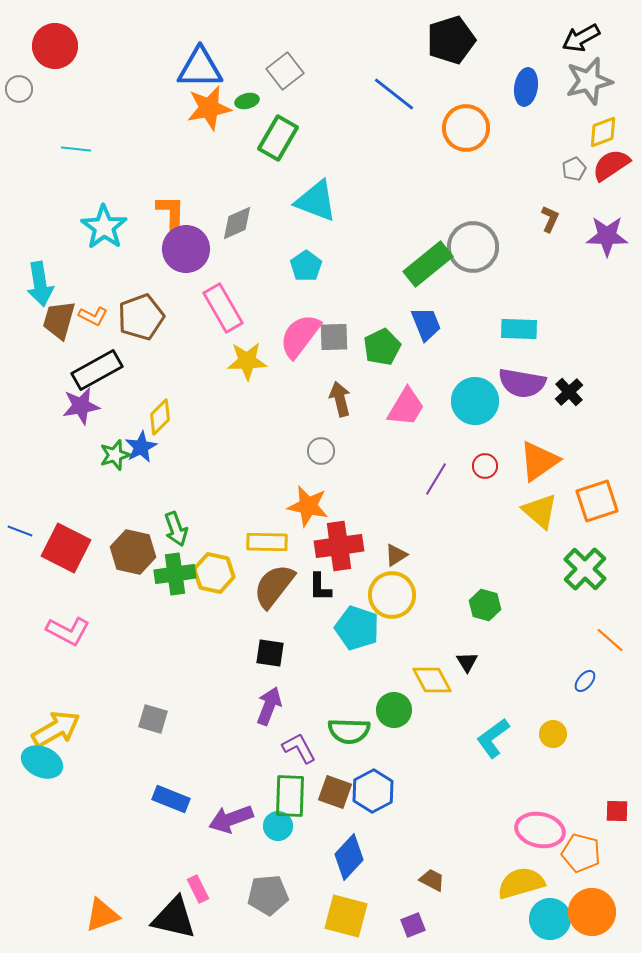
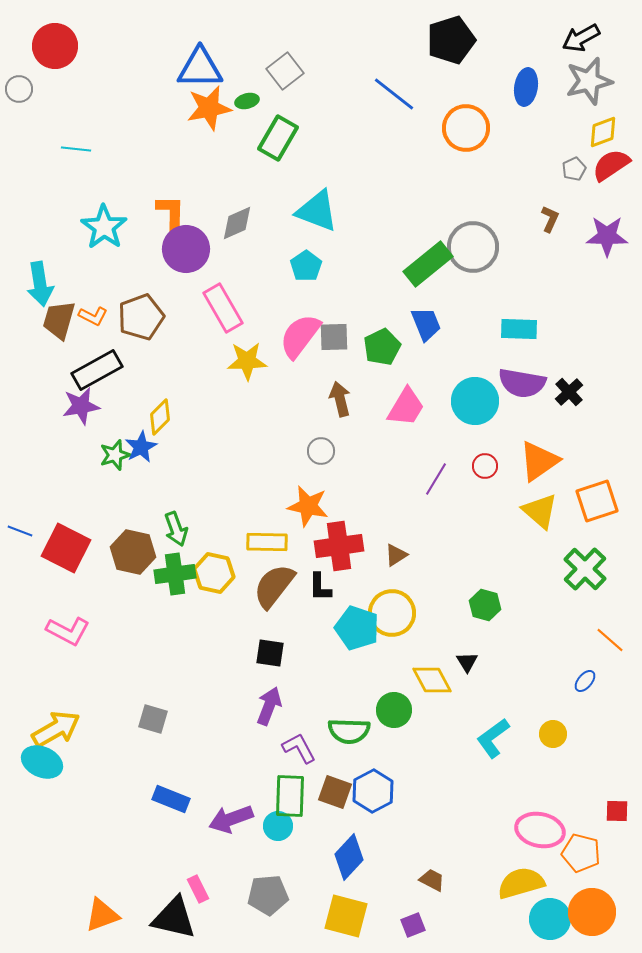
cyan triangle at (316, 201): moved 1 px right, 10 px down
yellow circle at (392, 595): moved 18 px down
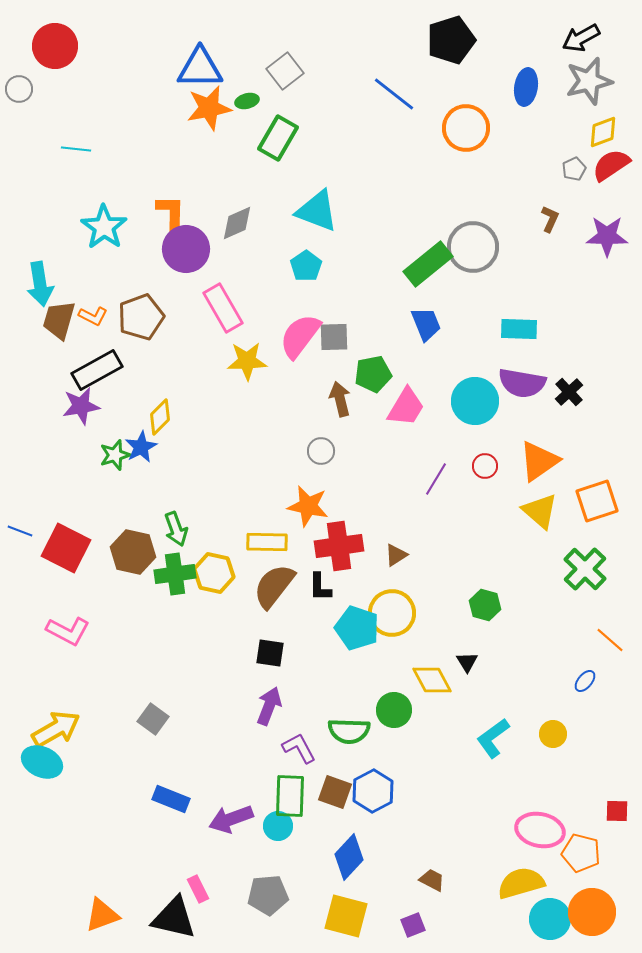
green pentagon at (382, 347): moved 9 px left, 27 px down; rotated 15 degrees clockwise
gray square at (153, 719): rotated 20 degrees clockwise
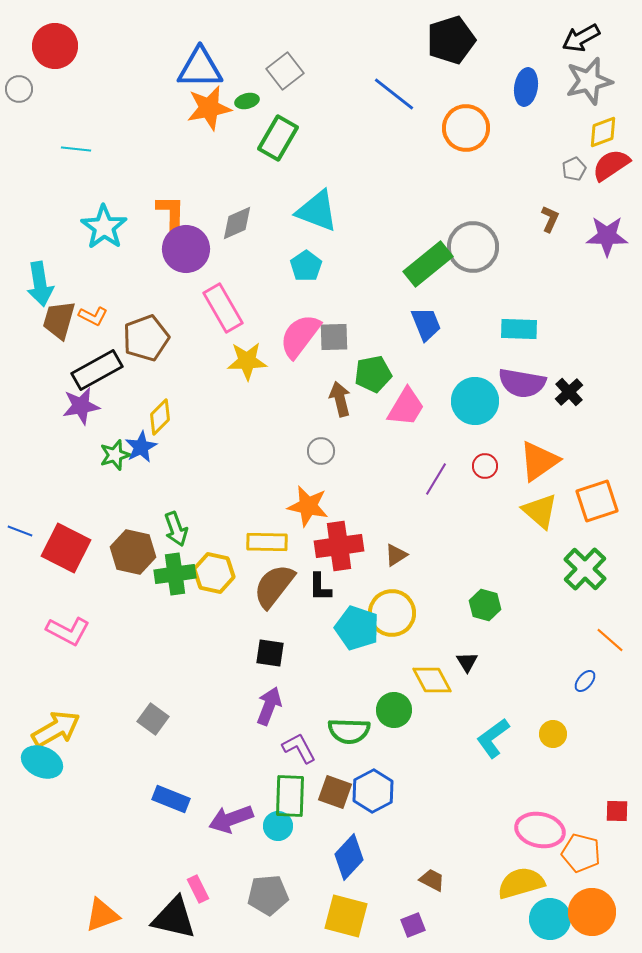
brown pentagon at (141, 317): moved 5 px right, 21 px down
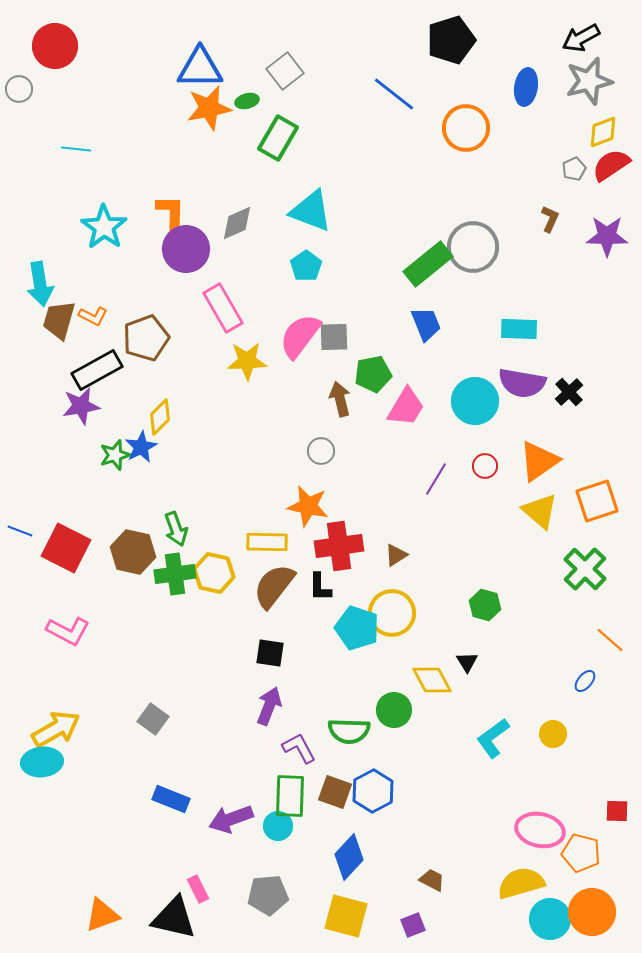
cyan triangle at (317, 211): moved 6 px left
cyan ellipse at (42, 762): rotated 30 degrees counterclockwise
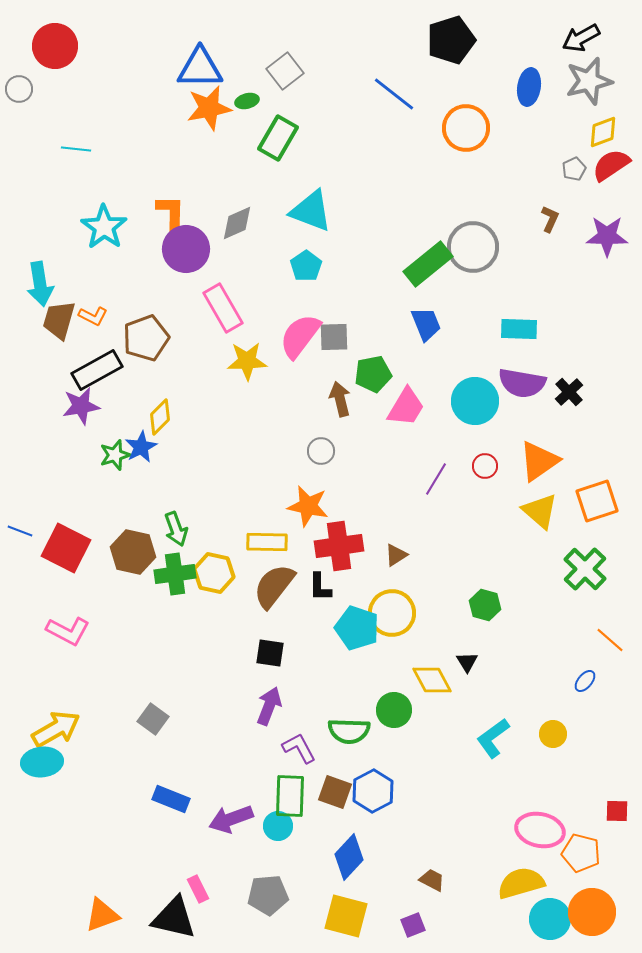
blue ellipse at (526, 87): moved 3 px right
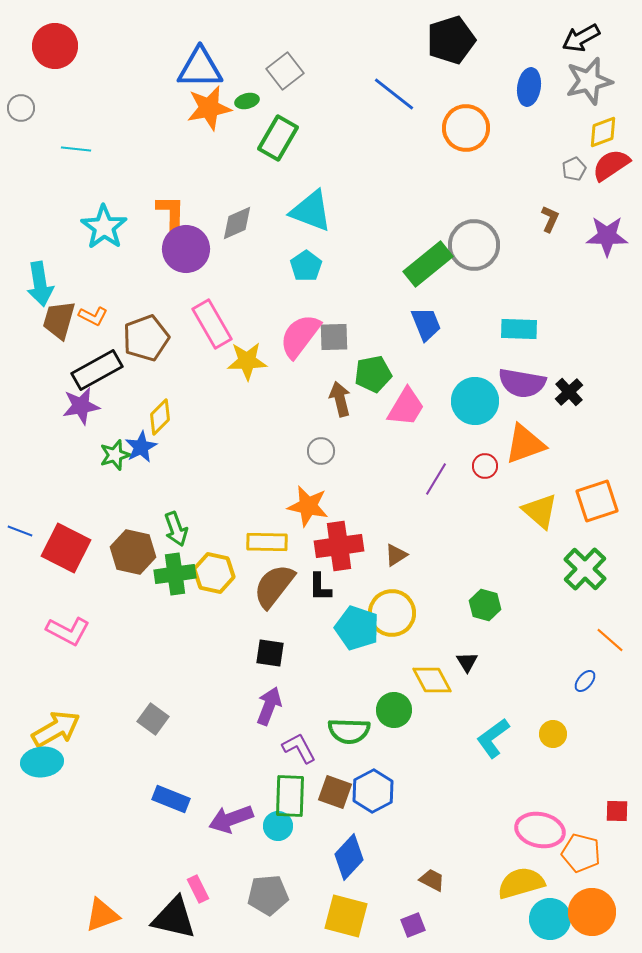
gray circle at (19, 89): moved 2 px right, 19 px down
gray circle at (473, 247): moved 1 px right, 2 px up
pink rectangle at (223, 308): moved 11 px left, 16 px down
orange triangle at (539, 461): moved 14 px left, 17 px up; rotated 15 degrees clockwise
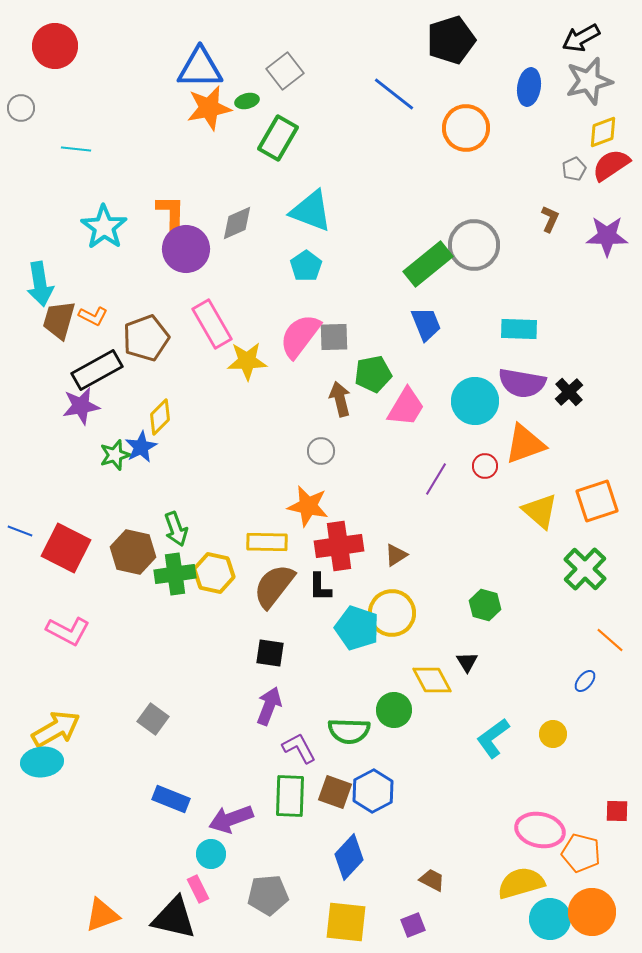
cyan circle at (278, 826): moved 67 px left, 28 px down
yellow square at (346, 916): moved 6 px down; rotated 9 degrees counterclockwise
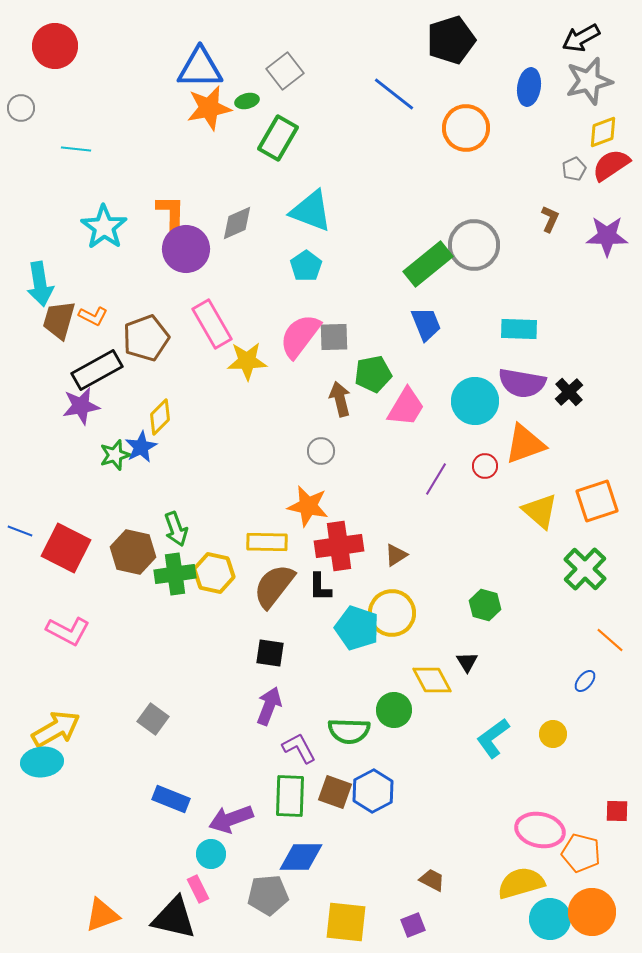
blue diamond at (349, 857): moved 48 px left; rotated 48 degrees clockwise
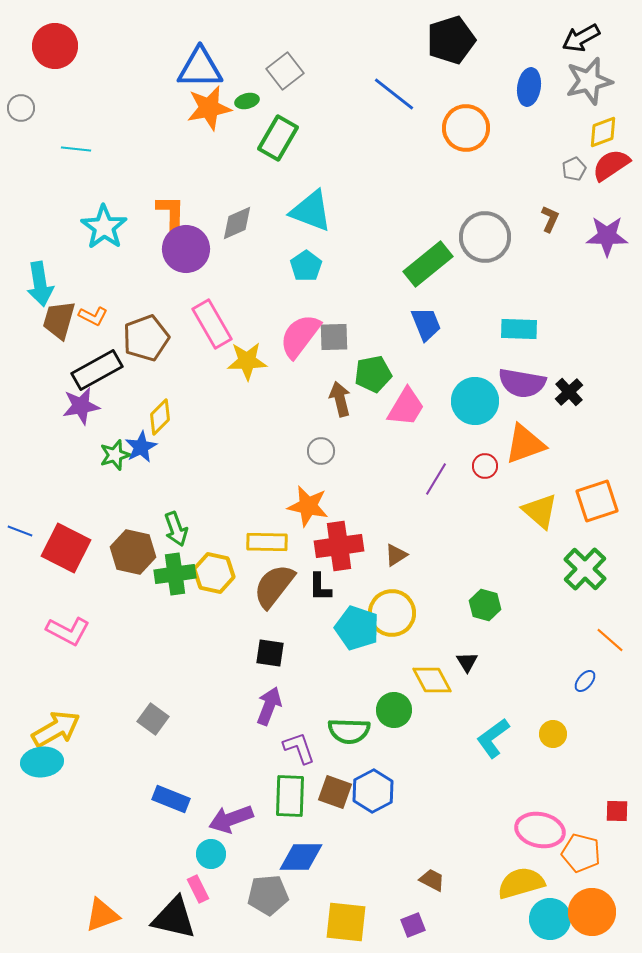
gray circle at (474, 245): moved 11 px right, 8 px up
purple L-shape at (299, 748): rotated 9 degrees clockwise
